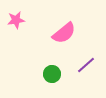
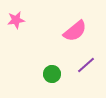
pink semicircle: moved 11 px right, 2 px up
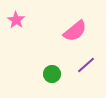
pink star: rotated 30 degrees counterclockwise
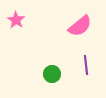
pink semicircle: moved 5 px right, 5 px up
purple line: rotated 54 degrees counterclockwise
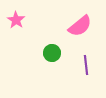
green circle: moved 21 px up
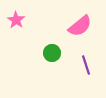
purple line: rotated 12 degrees counterclockwise
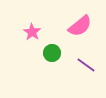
pink star: moved 16 px right, 12 px down
purple line: rotated 36 degrees counterclockwise
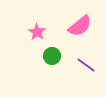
pink star: moved 5 px right
green circle: moved 3 px down
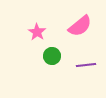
purple line: rotated 42 degrees counterclockwise
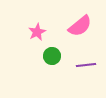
pink star: rotated 12 degrees clockwise
